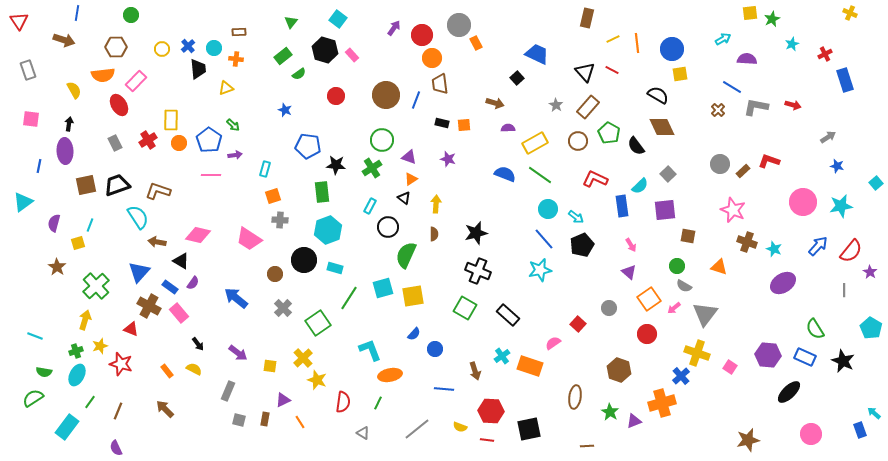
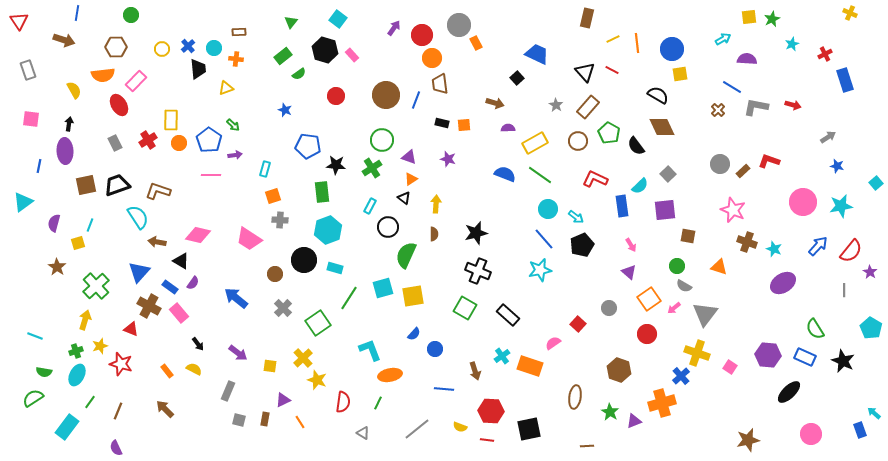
yellow square at (750, 13): moved 1 px left, 4 px down
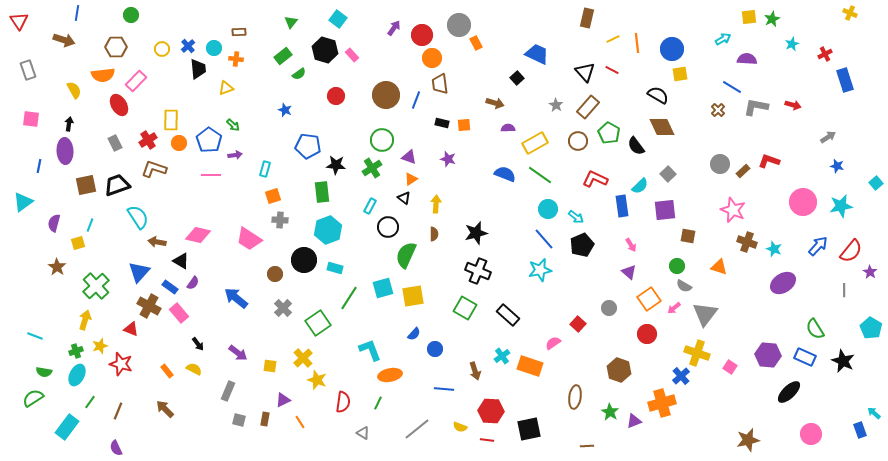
brown L-shape at (158, 191): moved 4 px left, 22 px up
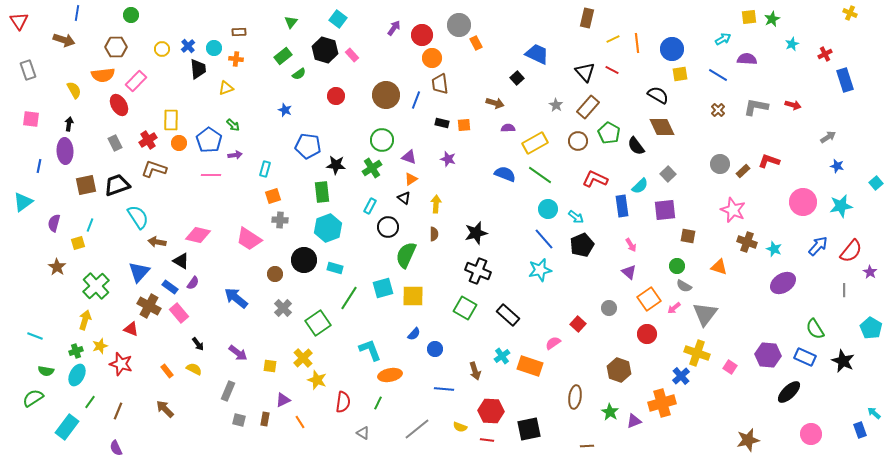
blue line at (732, 87): moved 14 px left, 12 px up
cyan hexagon at (328, 230): moved 2 px up
yellow square at (413, 296): rotated 10 degrees clockwise
green semicircle at (44, 372): moved 2 px right, 1 px up
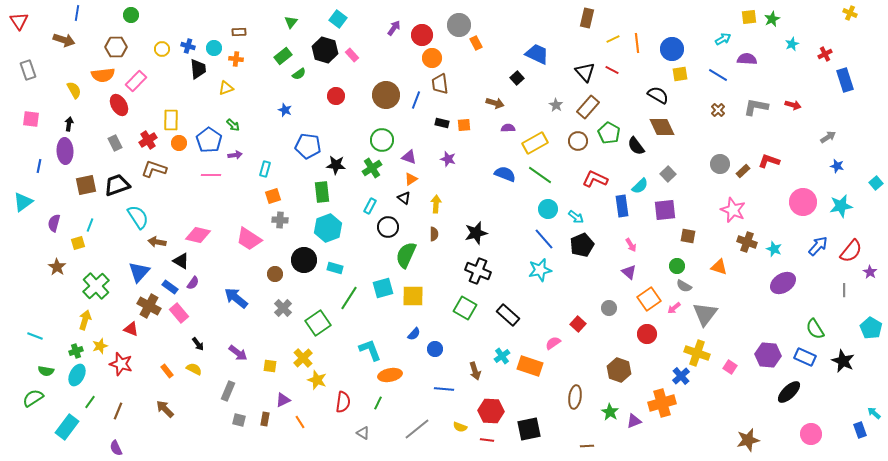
blue cross at (188, 46): rotated 32 degrees counterclockwise
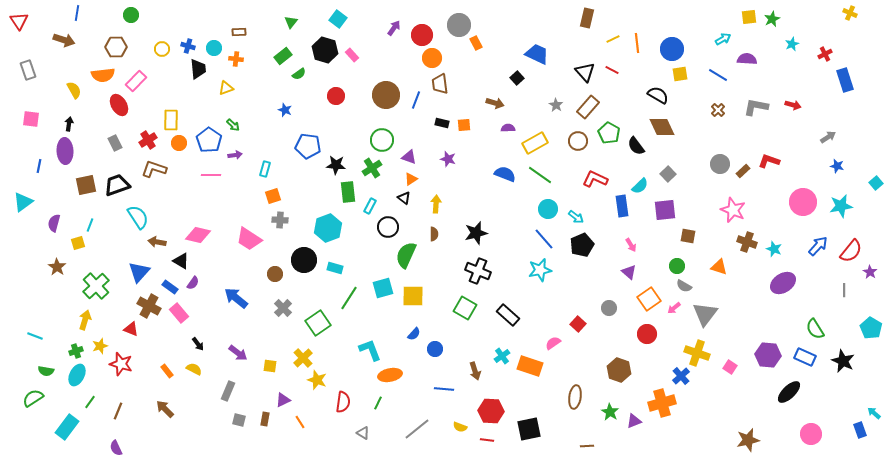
green rectangle at (322, 192): moved 26 px right
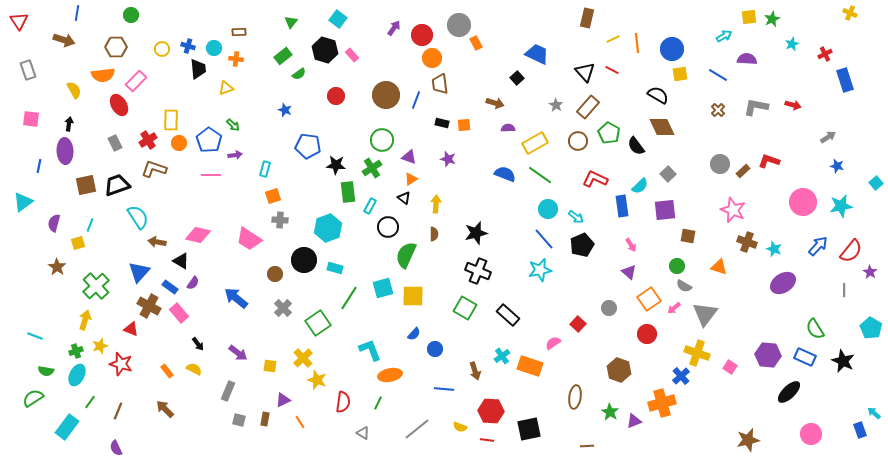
cyan arrow at (723, 39): moved 1 px right, 3 px up
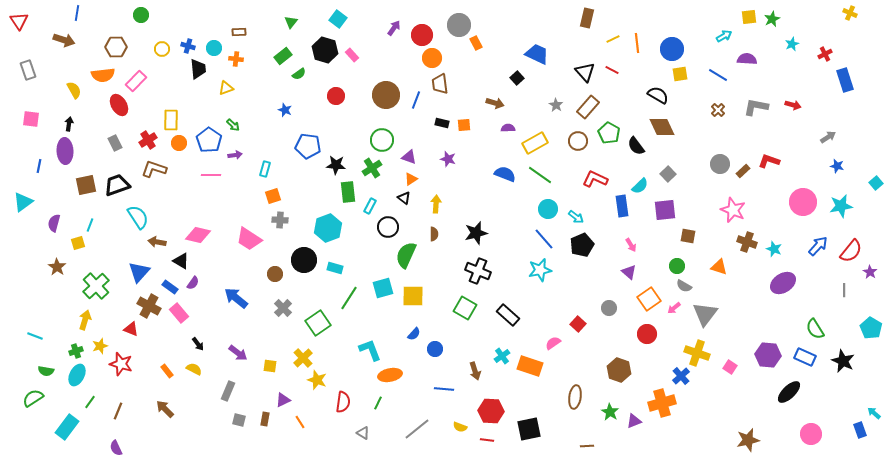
green circle at (131, 15): moved 10 px right
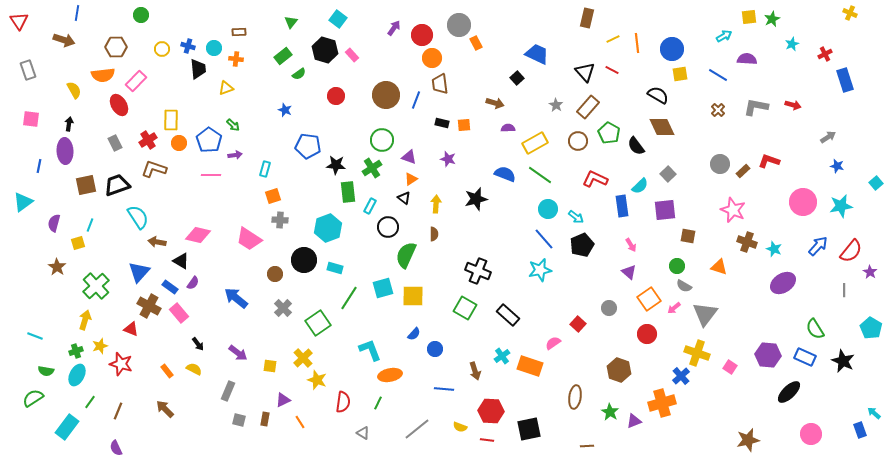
black star at (476, 233): moved 34 px up
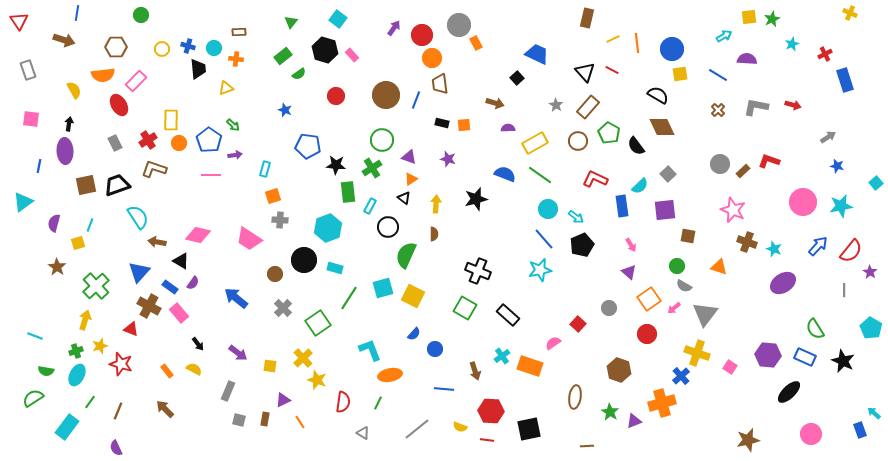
yellow square at (413, 296): rotated 25 degrees clockwise
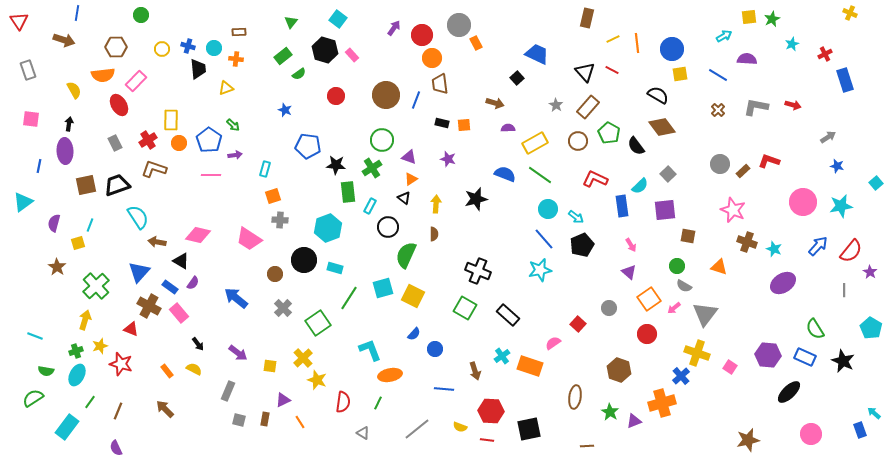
brown diamond at (662, 127): rotated 12 degrees counterclockwise
